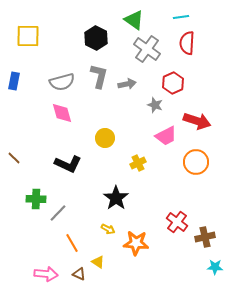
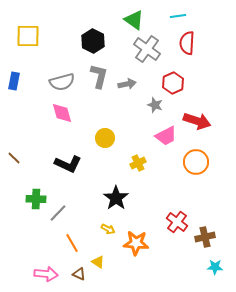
cyan line: moved 3 px left, 1 px up
black hexagon: moved 3 px left, 3 px down
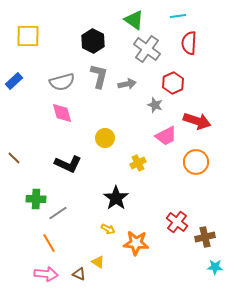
red semicircle: moved 2 px right
blue rectangle: rotated 36 degrees clockwise
gray line: rotated 12 degrees clockwise
orange line: moved 23 px left
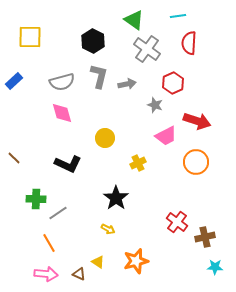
yellow square: moved 2 px right, 1 px down
orange star: moved 18 px down; rotated 20 degrees counterclockwise
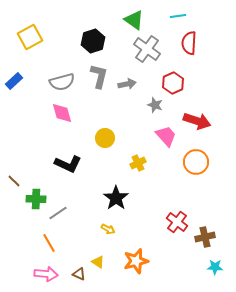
yellow square: rotated 30 degrees counterclockwise
black hexagon: rotated 15 degrees clockwise
pink trapezoid: rotated 105 degrees counterclockwise
brown line: moved 23 px down
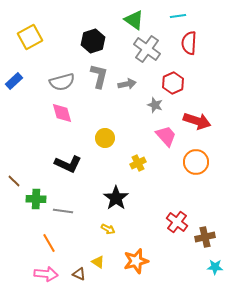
gray line: moved 5 px right, 2 px up; rotated 42 degrees clockwise
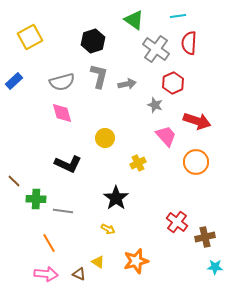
gray cross: moved 9 px right
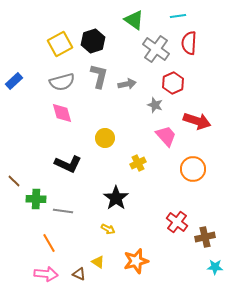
yellow square: moved 30 px right, 7 px down
orange circle: moved 3 px left, 7 px down
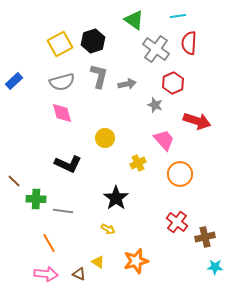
pink trapezoid: moved 2 px left, 4 px down
orange circle: moved 13 px left, 5 px down
